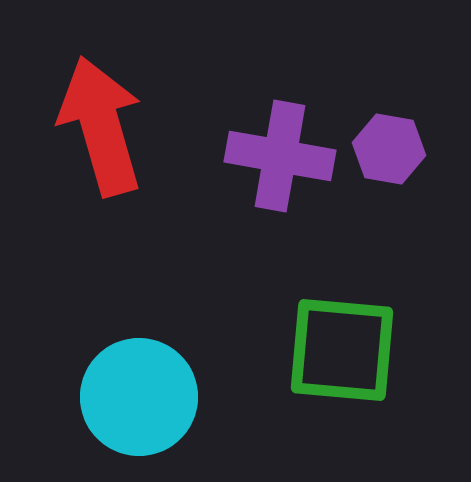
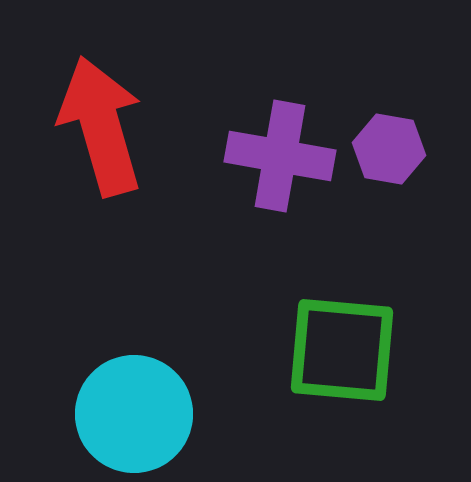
cyan circle: moved 5 px left, 17 px down
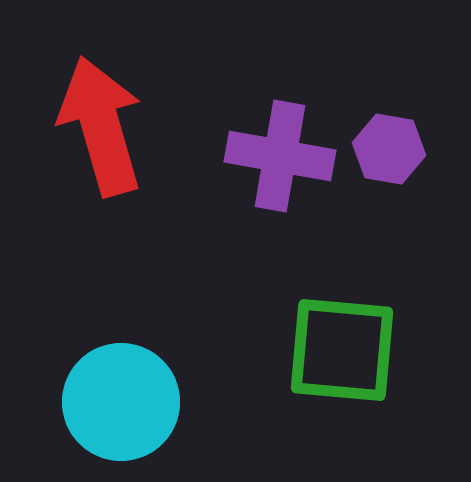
cyan circle: moved 13 px left, 12 px up
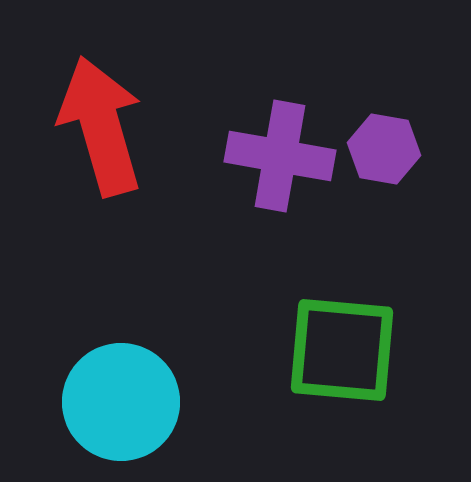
purple hexagon: moved 5 px left
